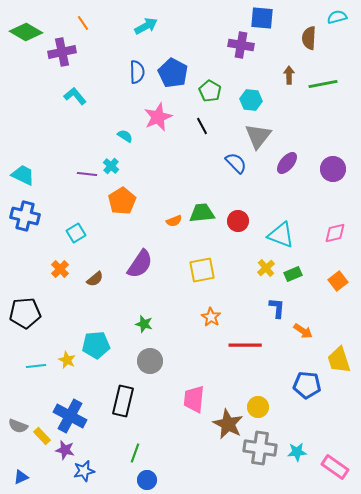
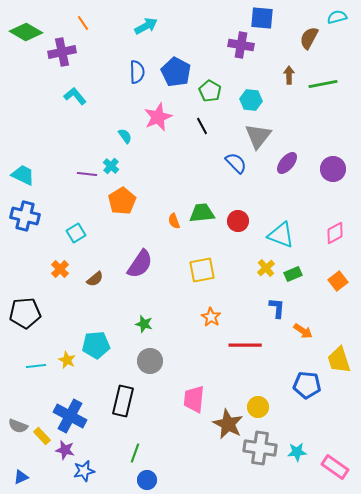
brown semicircle at (309, 38): rotated 25 degrees clockwise
blue pentagon at (173, 73): moved 3 px right, 1 px up
cyan semicircle at (125, 136): rotated 21 degrees clockwise
orange semicircle at (174, 221): rotated 91 degrees clockwise
pink diamond at (335, 233): rotated 15 degrees counterclockwise
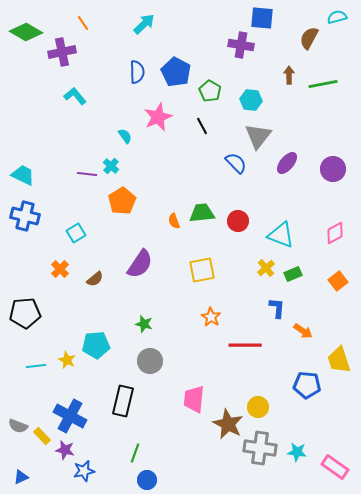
cyan arrow at (146, 26): moved 2 px left, 2 px up; rotated 15 degrees counterclockwise
cyan star at (297, 452): rotated 12 degrees clockwise
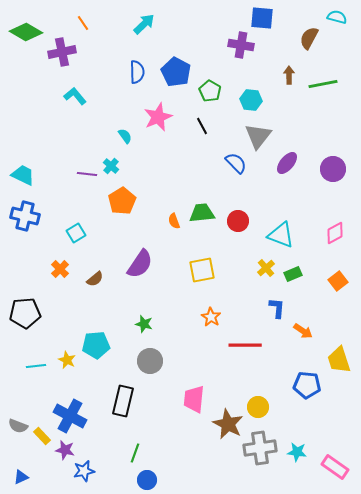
cyan semicircle at (337, 17): rotated 30 degrees clockwise
gray cross at (260, 448): rotated 16 degrees counterclockwise
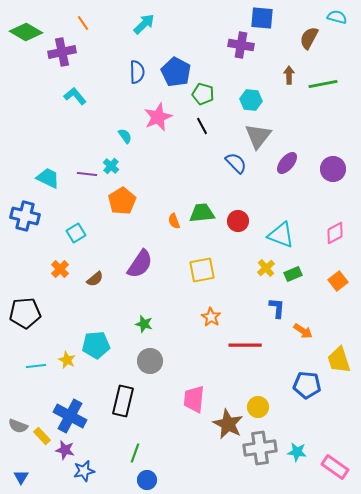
green pentagon at (210, 91): moved 7 px left, 3 px down; rotated 15 degrees counterclockwise
cyan trapezoid at (23, 175): moved 25 px right, 3 px down
blue triangle at (21, 477): rotated 35 degrees counterclockwise
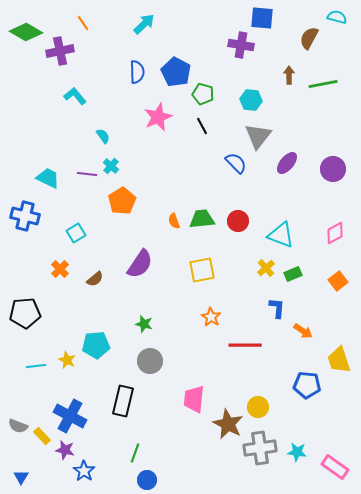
purple cross at (62, 52): moved 2 px left, 1 px up
cyan semicircle at (125, 136): moved 22 px left
green trapezoid at (202, 213): moved 6 px down
blue star at (84, 471): rotated 25 degrees counterclockwise
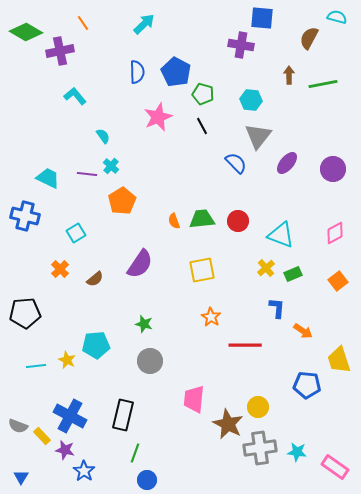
black rectangle at (123, 401): moved 14 px down
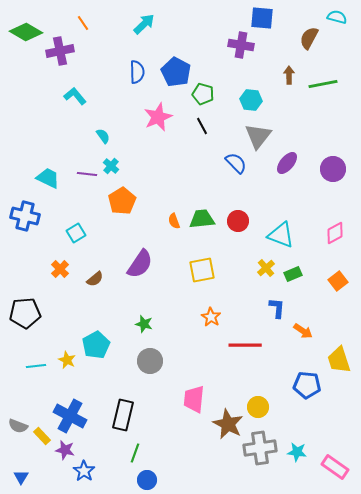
cyan pentagon at (96, 345): rotated 24 degrees counterclockwise
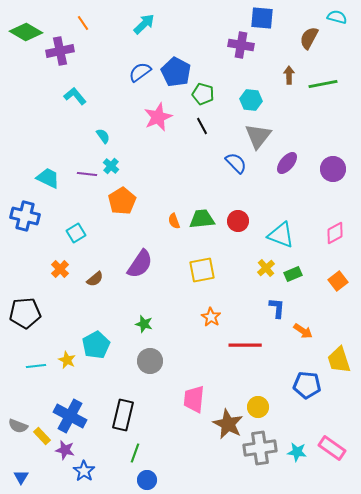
blue semicircle at (137, 72): moved 3 px right; rotated 125 degrees counterclockwise
pink rectangle at (335, 467): moved 3 px left, 19 px up
